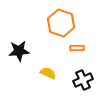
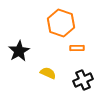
black star: rotated 25 degrees counterclockwise
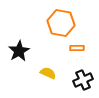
orange hexagon: rotated 8 degrees counterclockwise
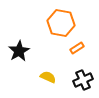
orange rectangle: rotated 32 degrees counterclockwise
yellow semicircle: moved 4 px down
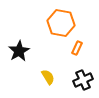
orange rectangle: rotated 32 degrees counterclockwise
yellow semicircle: rotated 35 degrees clockwise
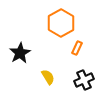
orange hexagon: rotated 20 degrees clockwise
black star: moved 1 px right, 2 px down
black cross: moved 1 px right
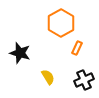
black star: rotated 25 degrees counterclockwise
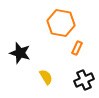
orange hexagon: rotated 20 degrees counterclockwise
yellow semicircle: moved 2 px left
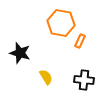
orange rectangle: moved 3 px right, 7 px up
black cross: rotated 30 degrees clockwise
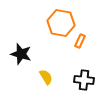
black star: moved 1 px right, 1 px down
